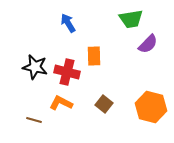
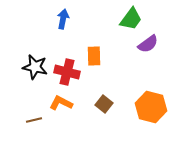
green trapezoid: rotated 45 degrees counterclockwise
blue arrow: moved 5 px left, 4 px up; rotated 42 degrees clockwise
purple semicircle: rotated 10 degrees clockwise
brown line: rotated 28 degrees counterclockwise
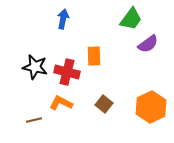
orange hexagon: rotated 20 degrees clockwise
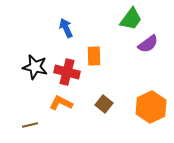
blue arrow: moved 3 px right, 9 px down; rotated 36 degrees counterclockwise
brown line: moved 4 px left, 5 px down
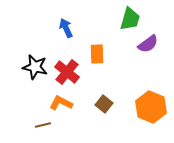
green trapezoid: moved 1 px left; rotated 20 degrees counterclockwise
orange rectangle: moved 3 px right, 2 px up
red cross: rotated 25 degrees clockwise
orange hexagon: rotated 12 degrees counterclockwise
brown line: moved 13 px right
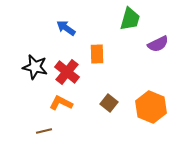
blue arrow: rotated 30 degrees counterclockwise
purple semicircle: moved 10 px right; rotated 10 degrees clockwise
brown square: moved 5 px right, 1 px up
brown line: moved 1 px right, 6 px down
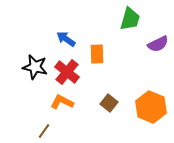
blue arrow: moved 11 px down
orange L-shape: moved 1 px right, 1 px up
brown line: rotated 42 degrees counterclockwise
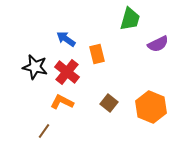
orange rectangle: rotated 12 degrees counterclockwise
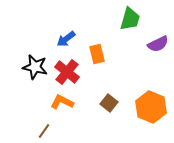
blue arrow: rotated 72 degrees counterclockwise
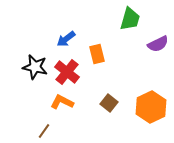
orange hexagon: rotated 12 degrees clockwise
